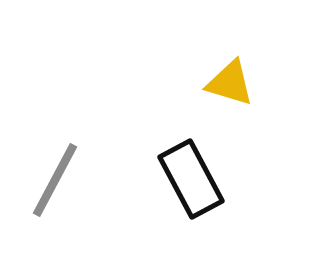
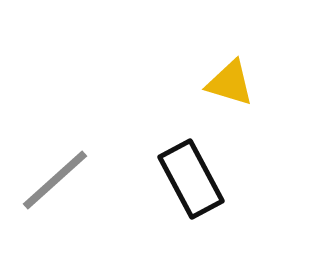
gray line: rotated 20 degrees clockwise
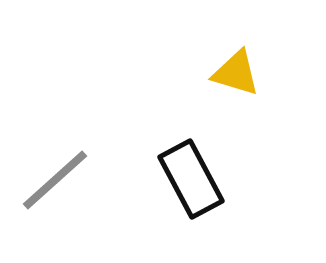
yellow triangle: moved 6 px right, 10 px up
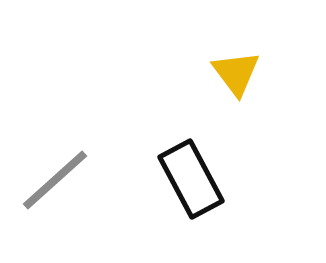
yellow triangle: rotated 36 degrees clockwise
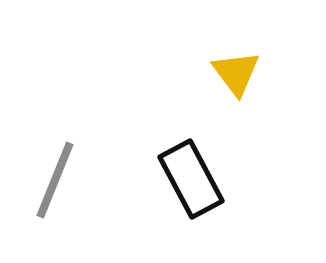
gray line: rotated 26 degrees counterclockwise
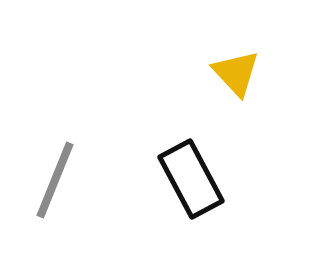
yellow triangle: rotated 6 degrees counterclockwise
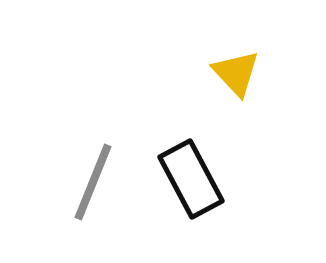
gray line: moved 38 px right, 2 px down
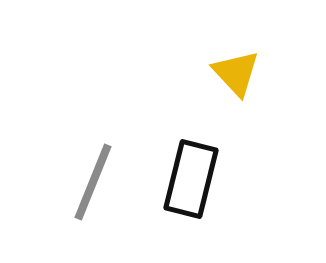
black rectangle: rotated 42 degrees clockwise
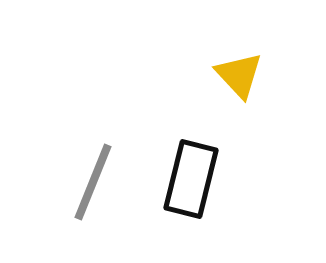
yellow triangle: moved 3 px right, 2 px down
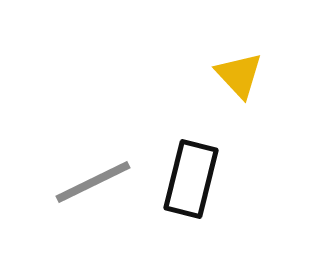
gray line: rotated 42 degrees clockwise
